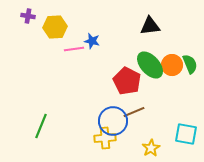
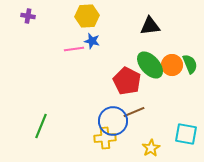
yellow hexagon: moved 32 px right, 11 px up
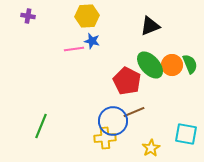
black triangle: rotated 15 degrees counterclockwise
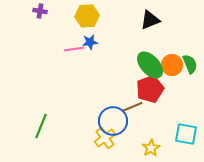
purple cross: moved 12 px right, 5 px up
black triangle: moved 6 px up
blue star: moved 2 px left, 1 px down; rotated 21 degrees counterclockwise
red pentagon: moved 23 px right, 8 px down; rotated 24 degrees clockwise
brown line: moved 2 px left, 5 px up
yellow cross: rotated 30 degrees counterclockwise
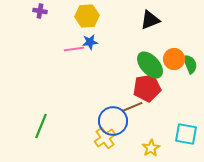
orange circle: moved 2 px right, 6 px up
red pentagon: moved 3 px left, 1 px up; rotated 12 degrees clockwise
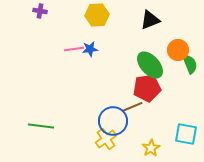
yellow hexagon: moved 10 px right, 1 px up
blue star: moved 7 px down
orange circle: moved 4 px right, 9 px up
green line: rotated 75 degrees clockwise
yellow cross: moved 1 px right, 1 px down
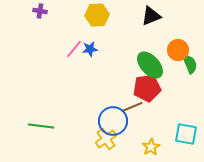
black triangle: moved 1 px right, 4 px up
pink line: rotated 42 degrees counterclockwise
yellow star: moved 1 px up
